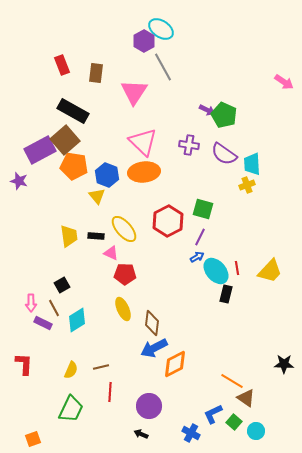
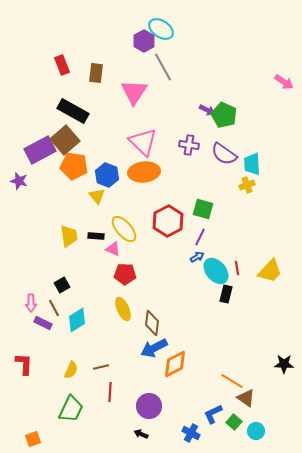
pink triangle at (111, 253): moved 2 px right, 4 px up
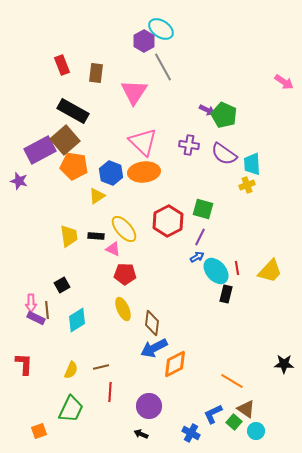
blue hexagon at (107, 175): moved 4 px right, 2 px up
yellow triangle at (97, 196): rotated 36 degrees clockwise
brown line at (54, 308): moved 7 px left, 2 px down; rotated 24 degrees clockwise
purple rectangle at (43, 323): moved 7 px left, 5 px up
brown triangle at (246, 398): moved 11 px down
orange square at (33, 439): moved 6 px right, 8 px up
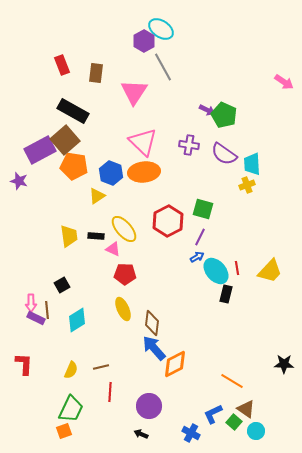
blue arrow at (154, 348): rotated 76 degrees clockwise
orange square at (39, 431): moved 25 px right
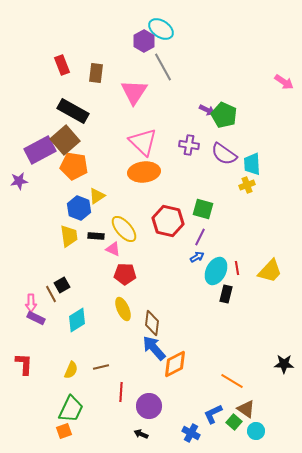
blue hexagon at (111, 173): moved 32 px left, 35 px down
purple star at (19, 181): rotated 24 degrees counterclockwise
red hexagon at (168, 221): rotated 20 degrees counterclockwise
cyan ellipse at (216, 271): rotated 68 degrees clockwise
brown line at (47, 310): moved 4 px right, 16 px up; rotated 24 degrees counterclockwise
red line at (110, 392): moved 11 px right
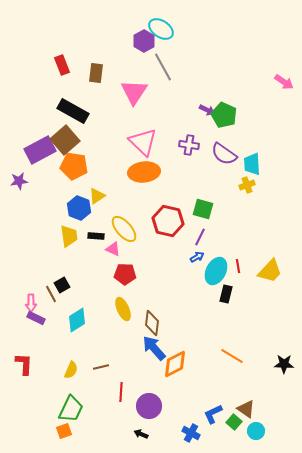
red line at (237, 268): moved 1 px right, 2 px up
orange line at (232, 381): moved 25 px up
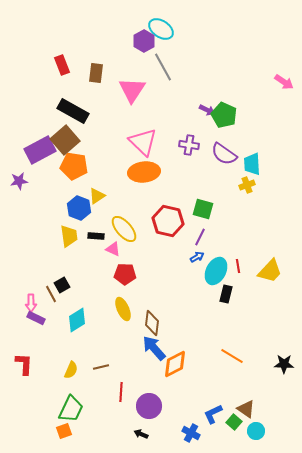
pink triangle at (134, 92): moved 2 px left, 2 px up
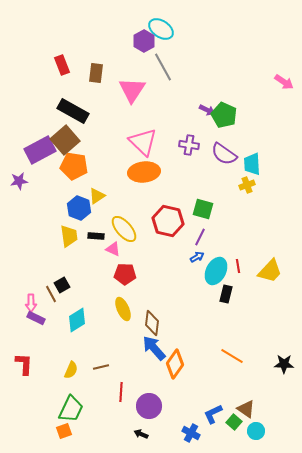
orange diamond at (175, 364): rotated 28 degrees counterclockwise
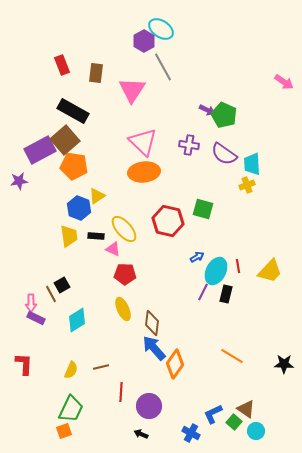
purple line at (200, 237): moved 3 px right, 55 px down
